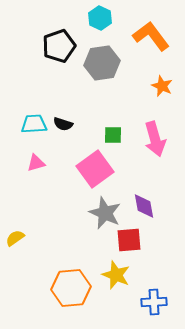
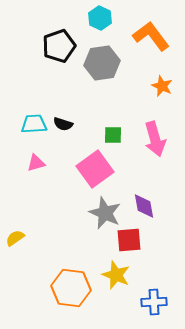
orange hexagon: rotated 12 degrees clockwise
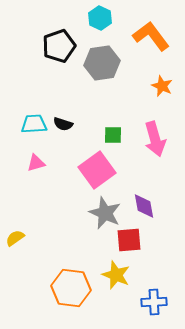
pink square: moved 2 px right, 1 px down
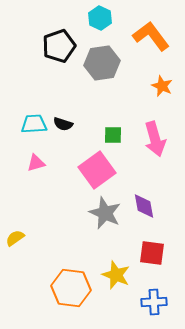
red square: moved 23 px right, 13 px down; rotated 12 degrees clockwise
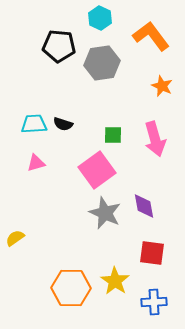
black pentagon: rotated 24 degrees clockwise
yellow star: moved 1 px left, 6 px down; rotated 12 degrees clockwise
orange hexagon: rotated 6 degrees counterclockwise
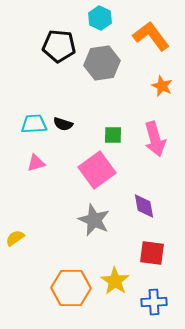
gray star: moved 11 px left, 7 px down
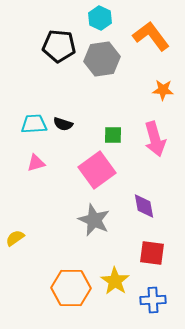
gray hexagon: moved 4 px up
orange star: moved 1 px right, 4 px down; rotated 20 degrees counterclockwise
blue cross: moved 1 px left, 2 px up
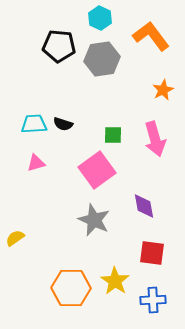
orange star: rotated 30 degrees counterclockwise
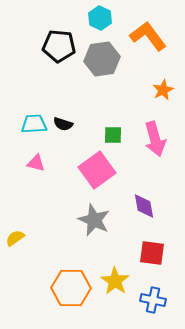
orange L-shape: moved 3 px left
pink triangle: rotated 30 degrees clockwise
blue cross: rotated 15 degrees clockwise
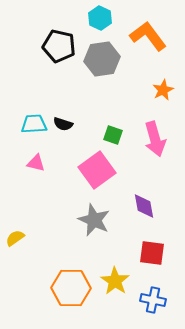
black pentagon: rotated 8 degrees clockwise
green square: rotated 18 degrees clockwise
